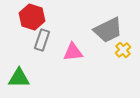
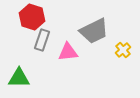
gray trapezoid: moved 14 px left, 1 px down
pink triangle: moved 5 px left
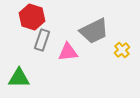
yellow cross: moved 1 px left
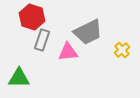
gray trapezoid: moved 6 px left, 1 px down
